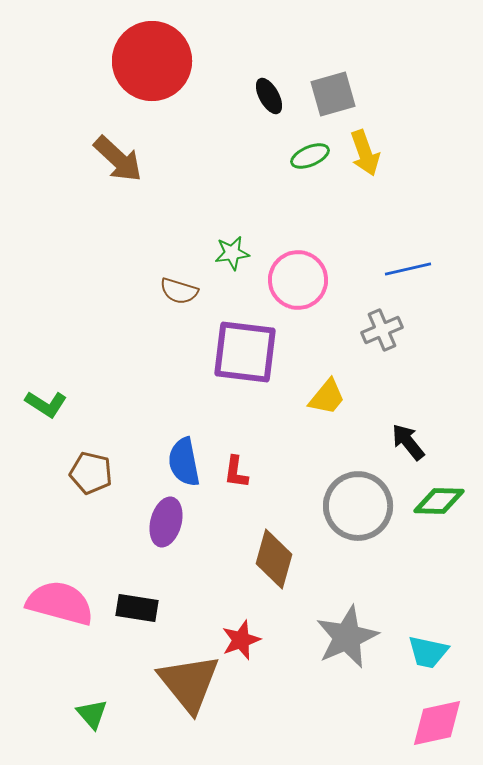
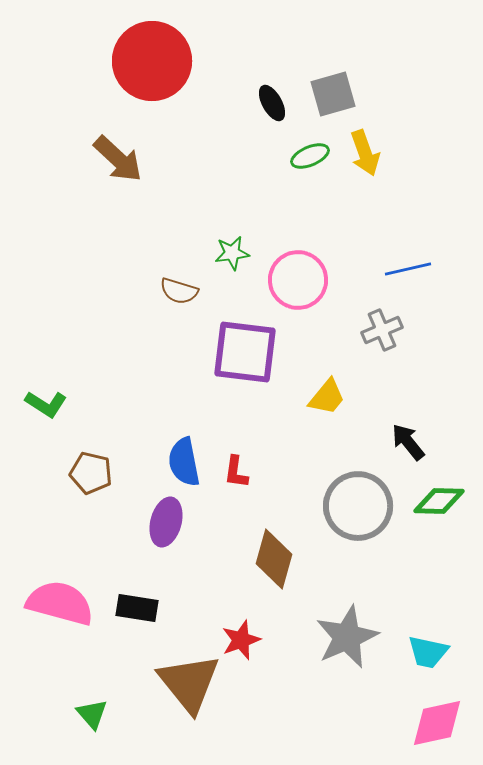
black ellipse: moved 3 px right, 7 px down
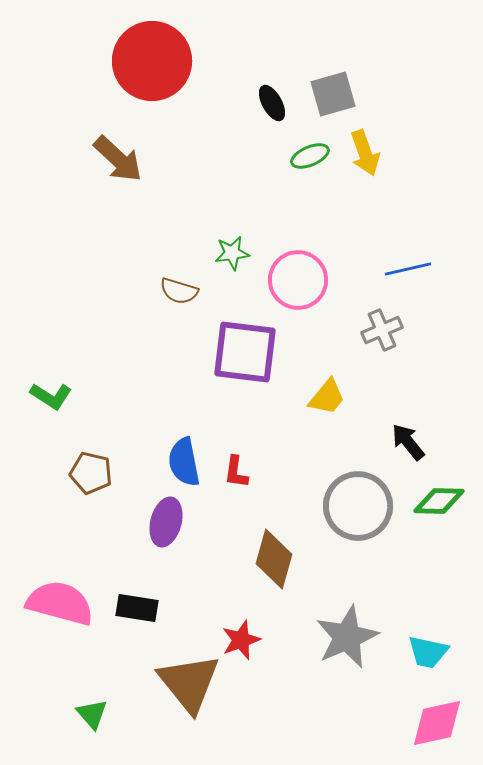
green L-shape: moved 5 px right, 8 px up
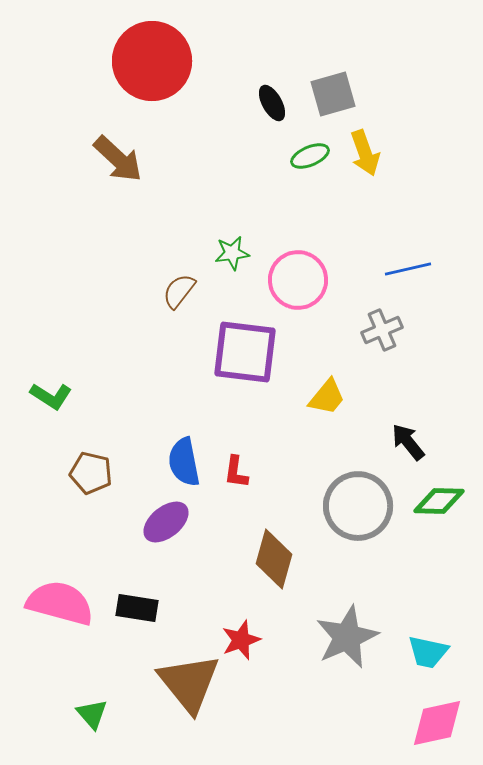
brown semicircle: rotated 111 degrees clockwise
purple ellipse: rotated 36 degrees clockwise
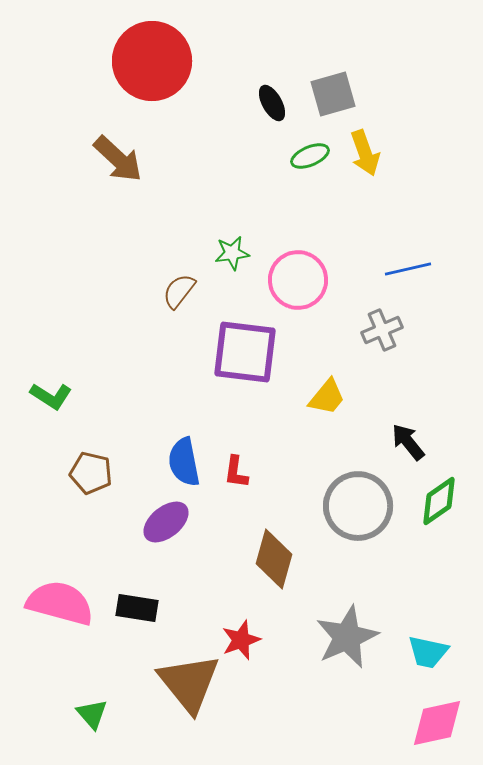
green diamond: rotated 36 degrees counterclockwise
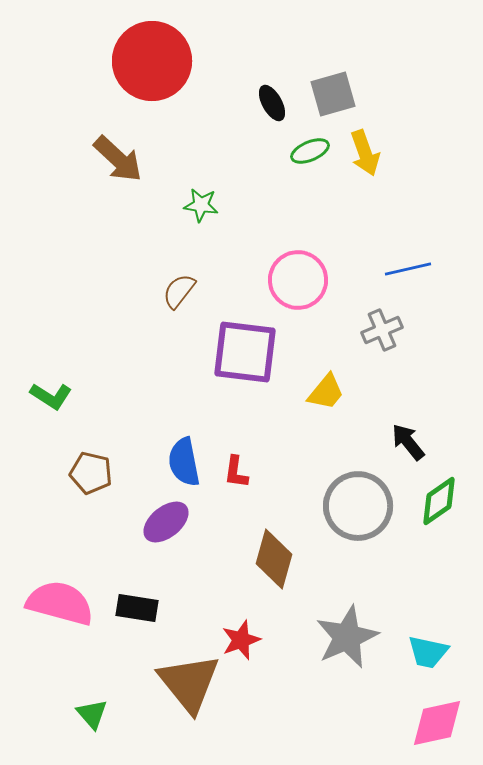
green ellipse: moved 5 px up
green star: moved 31 px left, 48 px up; rotated 16 degrees clockwise
yellow trapezoid: moved 1 px left, 5 px up
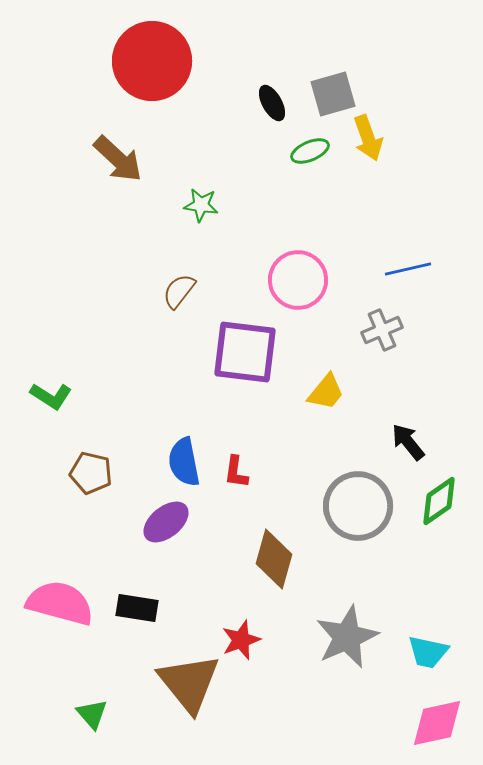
yellow arrow: moved 3 px right, 15 px up
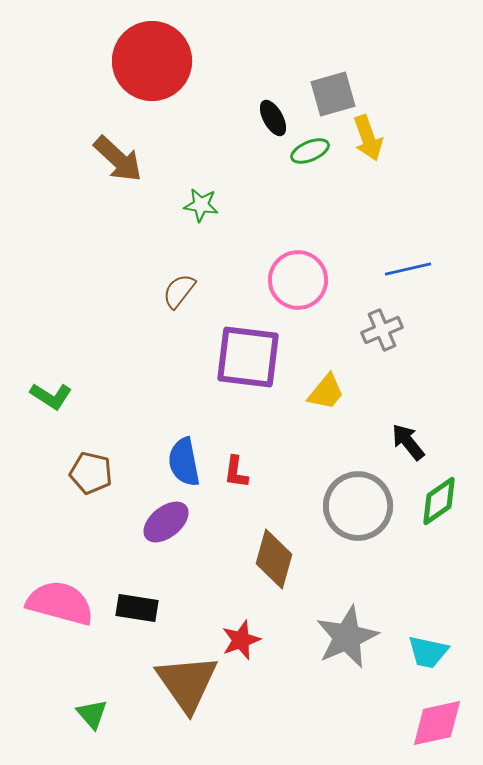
black ellipse: moved 1 px right, 15 px down
purple square: moved 3 px right, 5 px down
brown triangle: moved 2 px left; rotated 4 degrees clockwise
